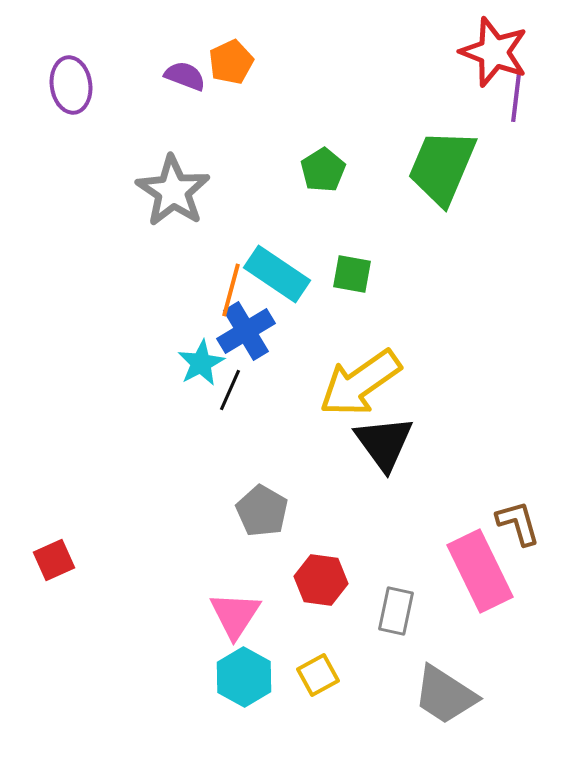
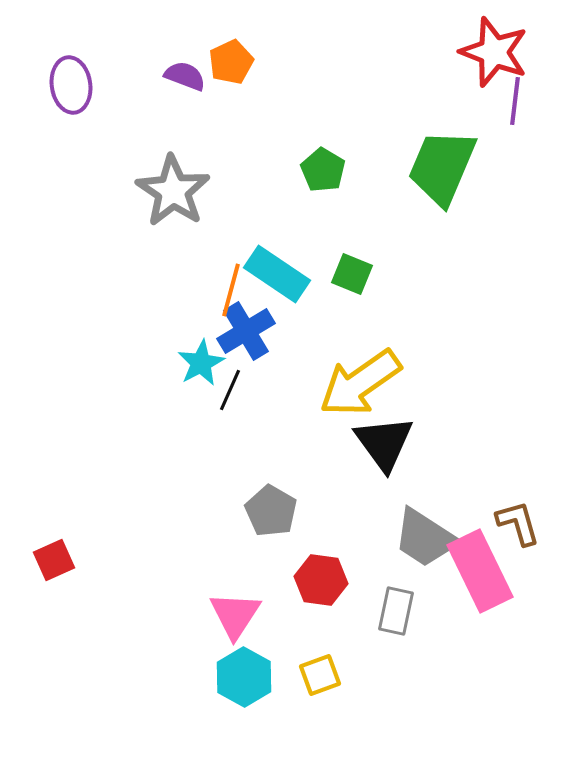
purple line: moved 1 px left, 3 px down
green pentagon: rotated 9 degrees counterclockwise
green square: rotated 12 degrees clockwise
gray pentagon: moved 9 px right
yellow square: moved 2 px right; rotated 9 degrees clockwise
gray trapezoid: moved 20 px left, 157 px up
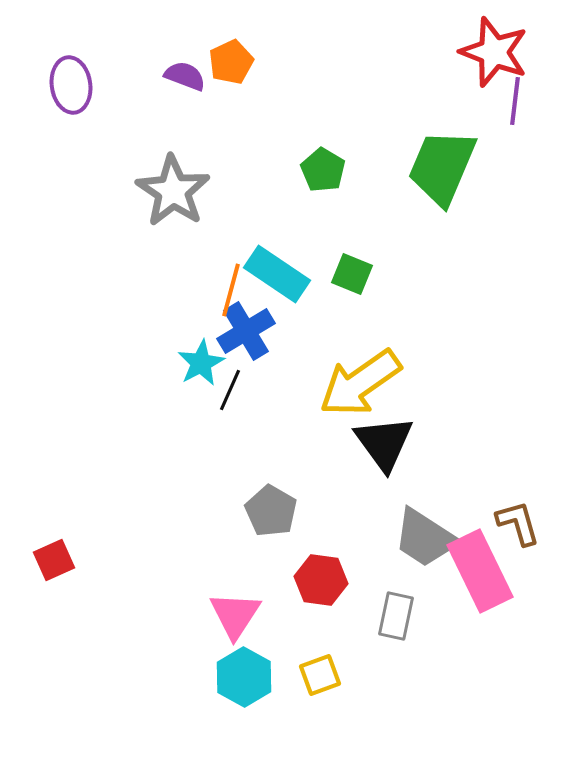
gray rectangle: moved 5 px down
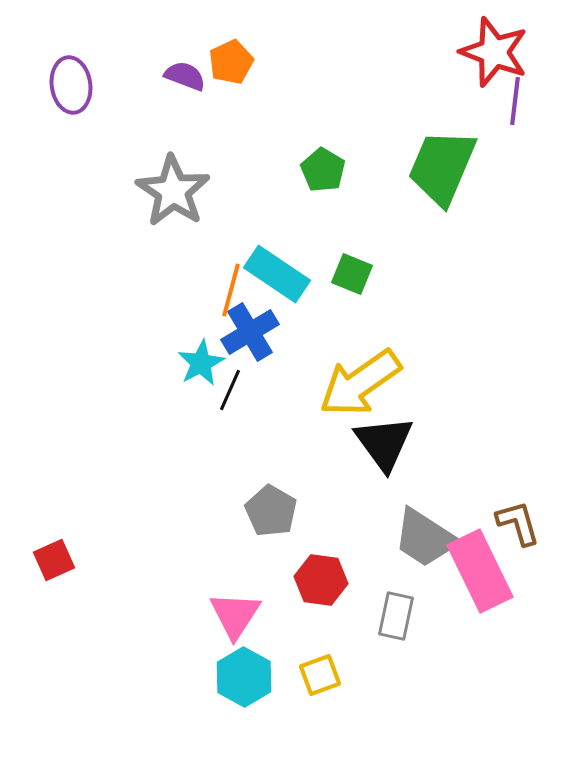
blue cross: moved 4 px right, 1 px down
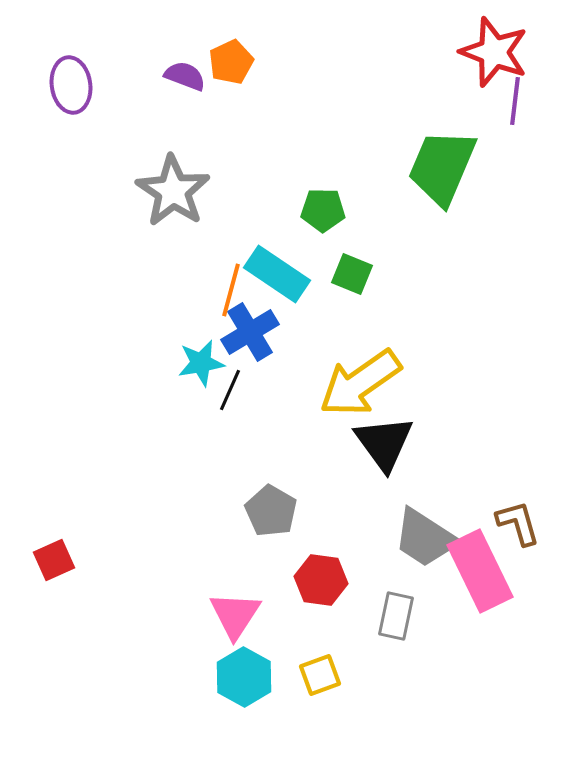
green pentagon: moved 40 px down; rotated 30 degrees counterclockwise
cyan star: rotated 18 degrees clockwise
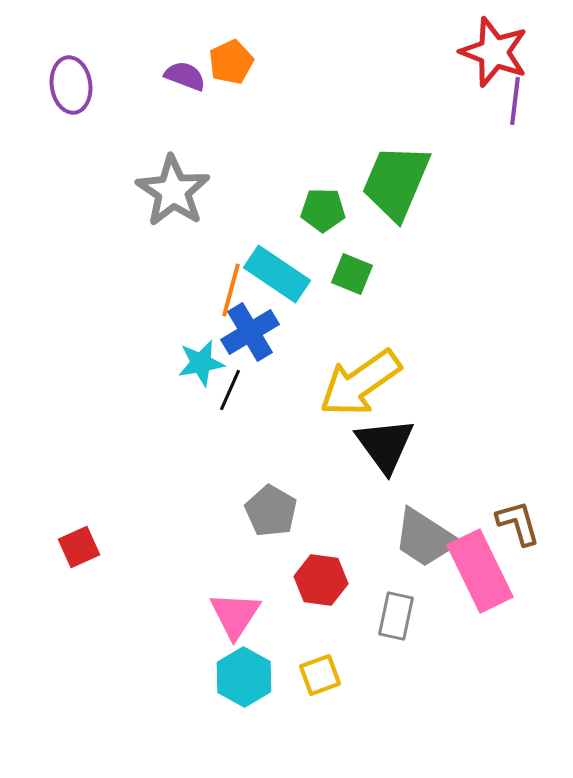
green trapezoid: moved 46 px left, 15 px down
black triangle: moved 1 px right, 2 px down
red square: moved 25 px right, 13 px up
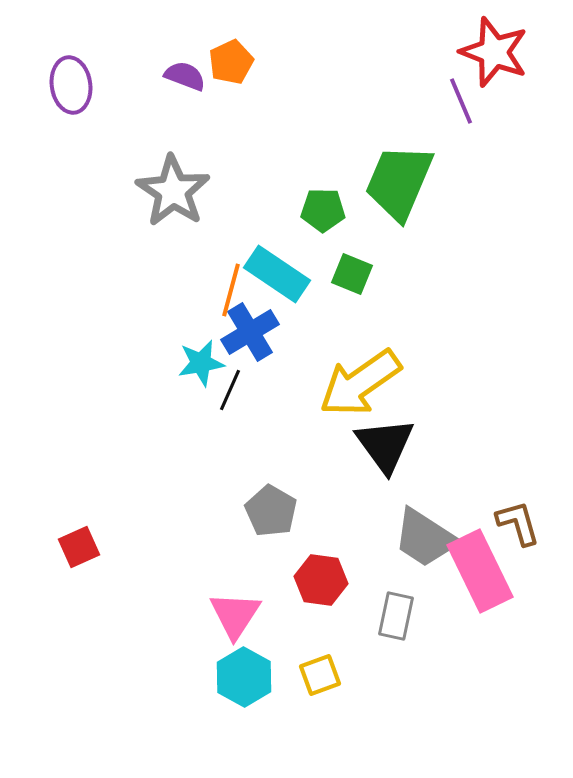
purple line: moved 54 px left; rotated 30 degrees counterclockwise
green trapezoid: moved 3 px right
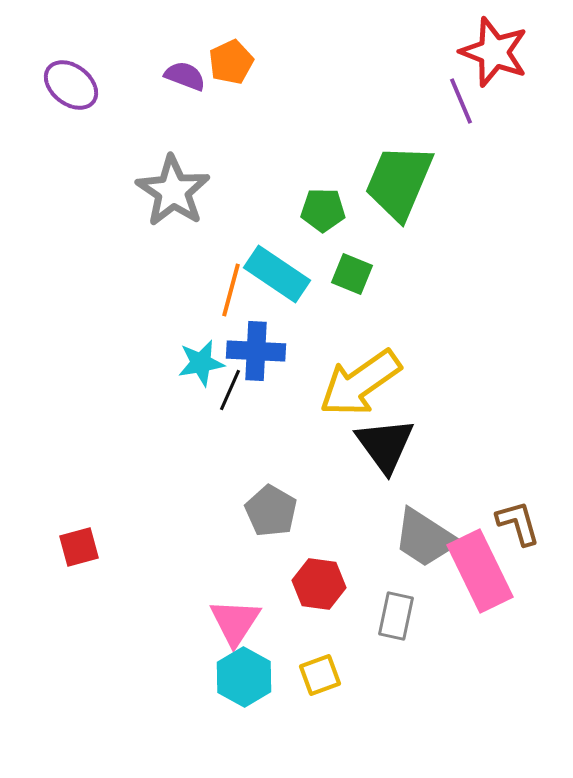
purple ellipse: rotated 44 degrees counterclockwise
blue cross: moved 6 px right, 19 px down; rotated 34 degrees clockwise
red square: rotated 9 degrees clockwise
red hexagon: moved 2 px left, 4 px down
pink triangle: moved 7 px down
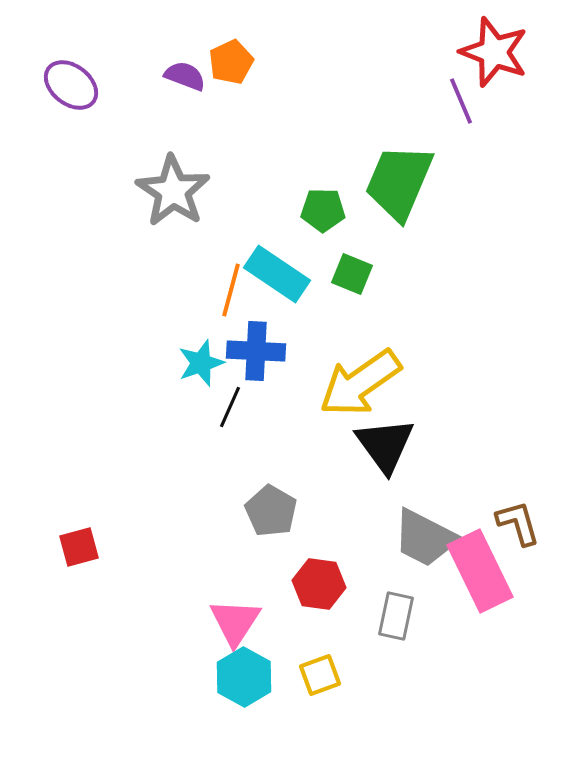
cyan star: rotated 9 degrees counterclockwise
black line: moved 17 px down
gray trapezoid: rotated 6 degrees counterclockwise
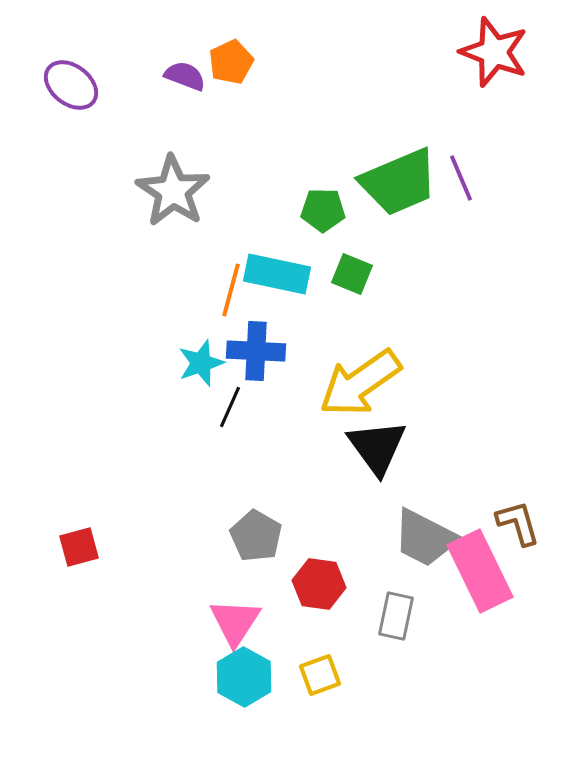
purple line: moved 77 px down
green trapezoid: rotated 136 degrees counterclockwise
cyan rectangle: rotated 22 degrees counterclockwise
black triangle: moved 8 px left, 2 px down
gray pentagon: moved 15 px left, 25 px down
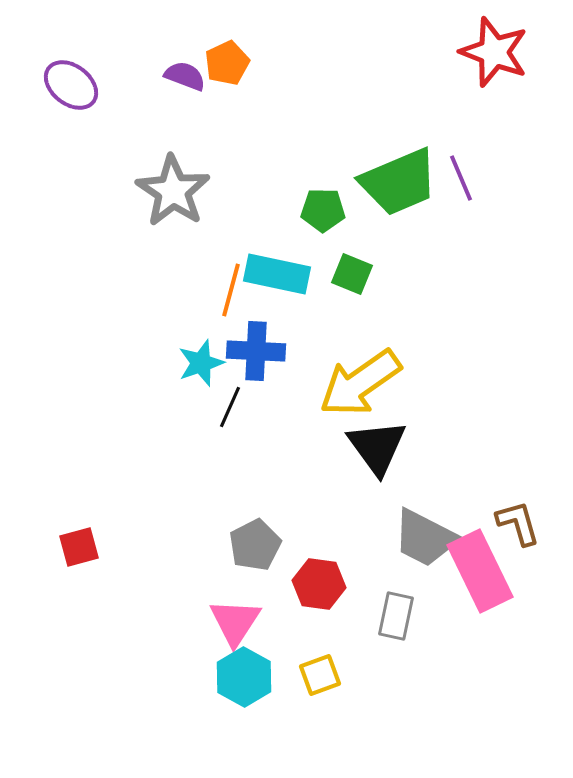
orange pentagon: moved 4 px left, 1 px down
gray pentagon: moved 1 px left, 9 px down; rotated 15 degrees clockwise
